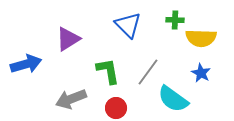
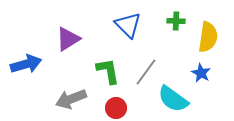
green cross: moved 1 px right, 1 px down
yellow semicircle: moved 7 px right, 1 px up; rotated 84 degrees counterclockwise
gray line: moved 2 px left
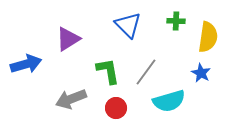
cyan semicircle: moved 4 px left, 2 px down; rotated 52 degrees counterclockwise
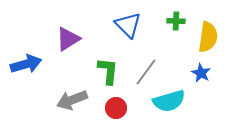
green L-shape: rotated 16 degrees clockwise
gray arrow: moved 1 px right, 1 px down
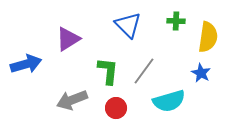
gray line: moved 2 px left, 1 px up
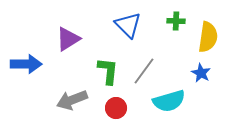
blue arrow: rotated 16 degrees clockwise
